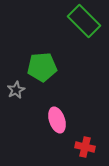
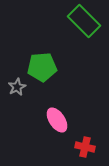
gray star: moved 1 px right, 3 px up
pink ellipse: rotated 15 degrees counterclockwise
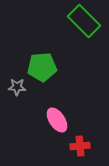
gray star: rotated 30 degrees clockwise
red cross: moved 5 px left, 1 px up; rotated 18 degrees counterclockwise
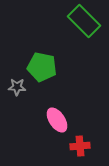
green pentagon: rotated 16 degrees clockwise
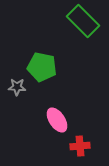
green rectangle: moved 1 px left
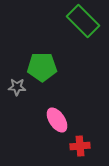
green pentagon: rotated 12 degrees counterclockwise
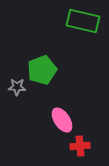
green rectangle: rotated 32 degrees counterclockwise
green pentagon: moved 3 px down; rotated 20 degrees counterclockwise
pink ellipse: moved 5 px right
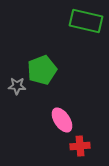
green rectangle: moved 3 px right
gray star: moved 1 px up
